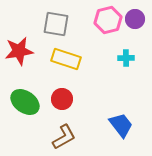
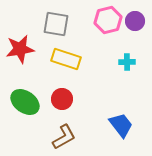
purple circle: moved 2 px down
red star: moved 1 px right, 2 px up
cyan cross: moved 1 px right, 4 px down
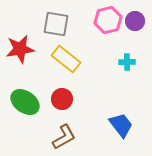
yellow rectangle: rotated 20 degrees clockwise
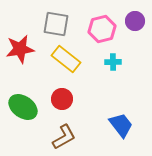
pink hexagon: moved 6 px left, 9 px down
cyan cross: moved 14 px left
green ellipse: moved 2 px left, 5 px down
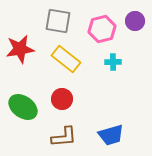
gray square: moved 2 px right, 3 px up
blue trapezoid: moved 10 px left, 10 px down; rotated 112 degrees clockwise
brown L-shape: rotated 24 degrees clockwise
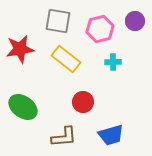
pink hexagon: moved 2 px left
red circle: moved 21 px right, 3 px down
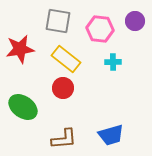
pink hexagon: rotated 20 degrees clockwise
red circle: moved 20 px left, 14 px up
brown L-shape: moved 2 px down
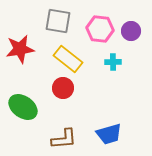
purple circle: moved 4 px left, 10 px down
yellow rectangle: moved 2 px right
blue trapezoid: moved 2 px left, 1 px up
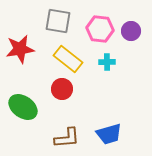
cyan cross: moved 6 px left
red circle: moved 1 px left, 1 px down
brown L-shape: moved 3 px right, 1 px up
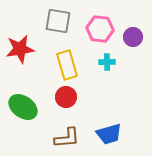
purple circle: moved 2 px right, 6 px down
yellow rectangle: moved 1 px left, 6 px down; rotated 36 degrees clockwise
red circle: moved 4 px right, 8 px down
